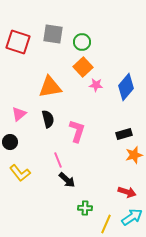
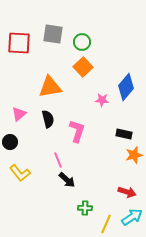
red square: moved 1 px right, 1 px down; rotated 15 degrees counterclockwise
pink star: moved 6 px right, 15 px down
black rectangle: rotated 28 degrees clockwise
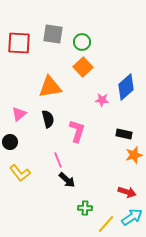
blue diamond: rotated 8 degrees clockwise
yellow line: rotated 18 degrees clockwise
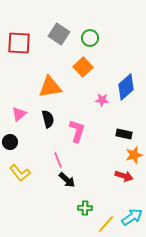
gray square: moved 6 px right; rotated 25 degrees clockwise
green circle: moved 8 px right, 4 px up
red arrow: moved 3 px left, 16 px up
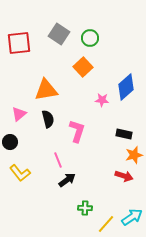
red square: rotated 10 degrees counterclockwise
orange triangle: moved 4 px left, 3 px down
black arrow: rotated 78 degrees counterclockwise
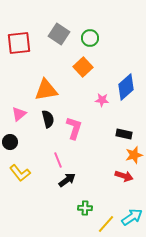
pink L-shape: moved 3 px left, 3 px up
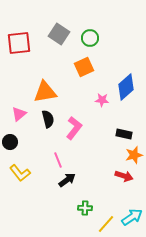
orange square: moved 1 px right; rotated 18 degrees clockwise
orange triangle: moved 1 px left, 2 px down
pink L-shape: rotated 20 degrees clockwise
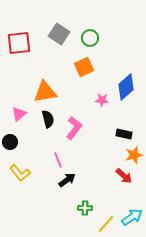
red arrow: rotated 24 degrees clockwise
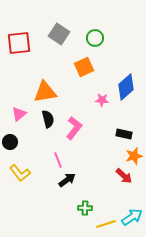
green circle: moved 5 px right
orange star: moved 1 px down
yellow line: rotated 30 degrees clockwise
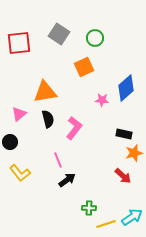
blue diamond: moved 1 px down
orange star: moved 3 px up
red arrow: moved 1 px left
green cross: moved 4 px right
